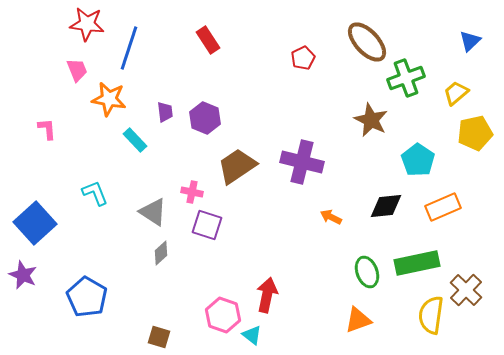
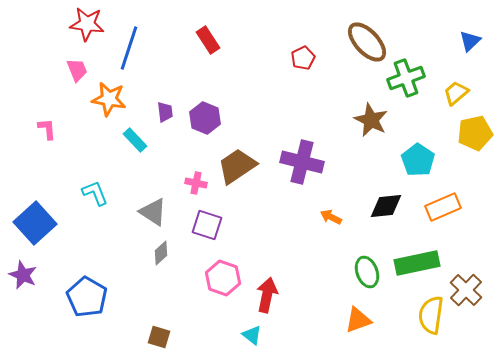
pink cross: moved 4 px right, 9 px up
pink hexagon: moved 37 px up
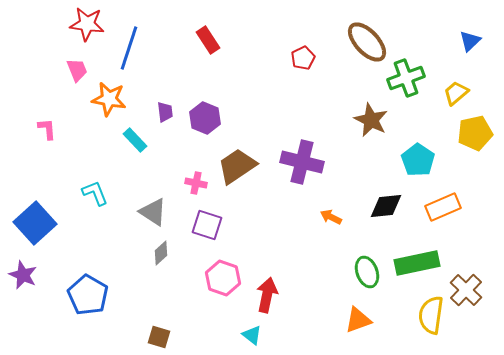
blue pentagon: moved 1 px right, 2 px up
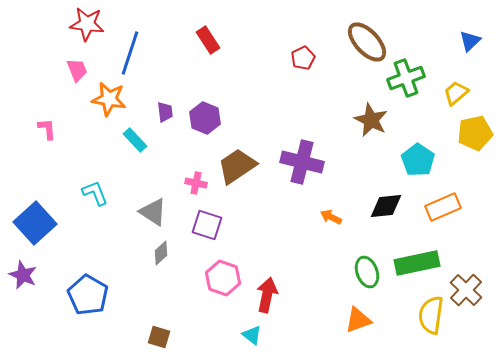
blue line: moved 1 px right, 5 px down
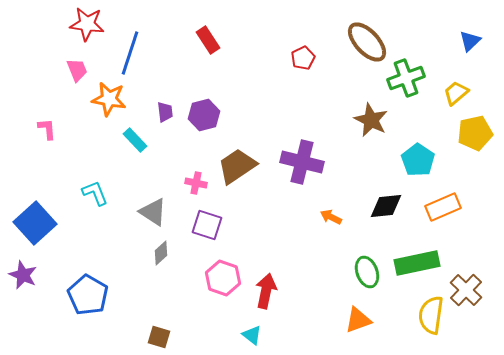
purple hexagon: moved 1 px left, 3 px up; rotated 24 degrees clockwise
red arrow: moved 1 px left, 4 px up
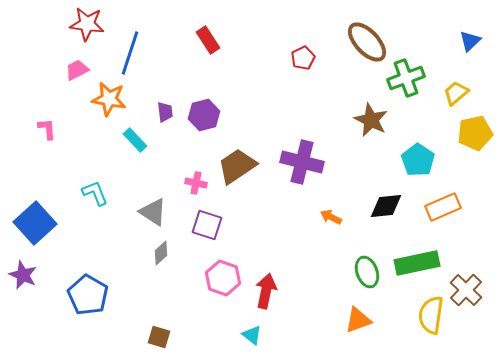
pink trapezoid: rotated 95 degrees counterclockwise
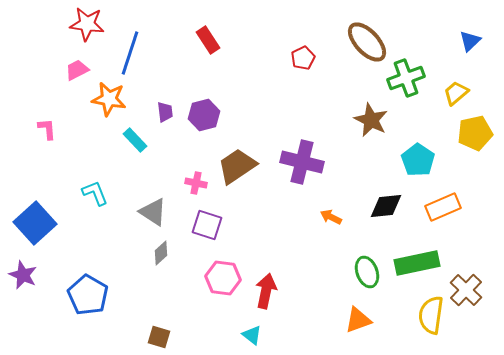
pink hexagon: rotated 12 degrees counterclockwise
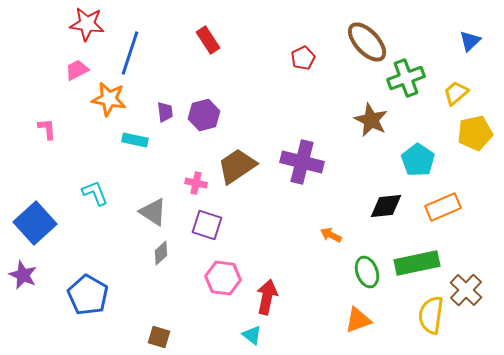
cyan rectangle: rotated 35 degrees counterclockwise
orange arrow: moved 18 px down
red arrow: moved 1 px right, 6 px down
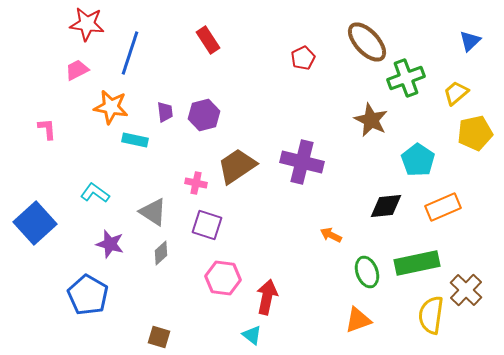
orange star: moved 2 px right, 8 px down
cyan L-shape: rotated 32 degrees counterclockwise
purple star: moved 87 px right, 31 px up; rotated 8 degrees counterclockwise
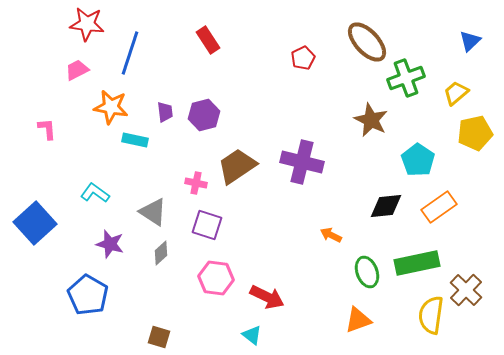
orange rectangle: moved 4 px left; rotated 12 degrees counterclockwise
pink hexagon: moved 7 px left
red arrow: rotated 104 degrees clockwise
